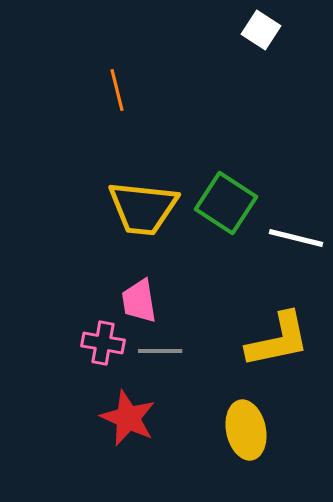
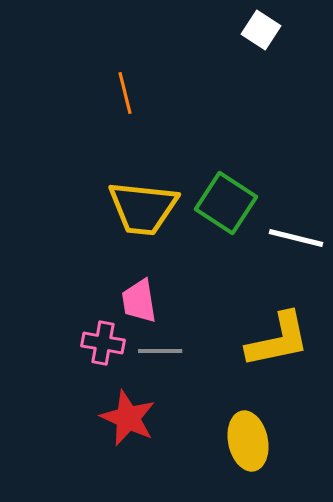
orange line: moved 8 px right, 3 px down
yellow ellipse: moved 2 px right, 11 px down
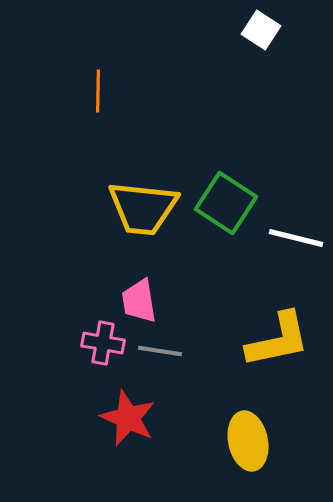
orange line: moved 27 px left, 2 px up; rotated 15 degrees clockwise
gray line: rotated 9 degrees clockwise
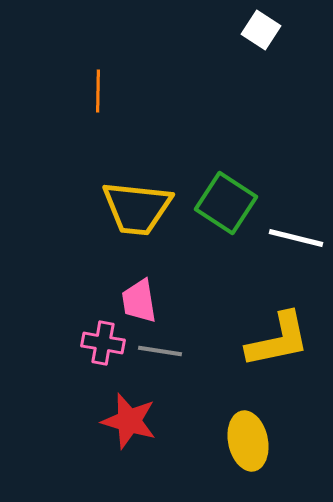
yellow trapezoid: moved 6 px left
red star: moved 1 px right, 3 px down; rotated 8 degrees counterclockwise
